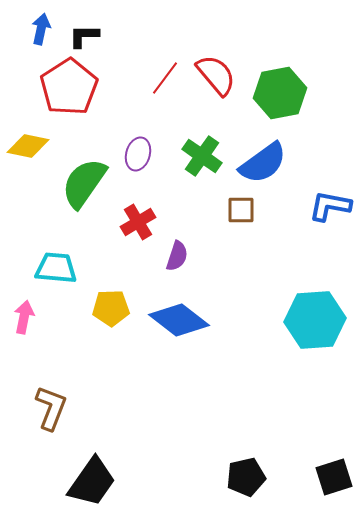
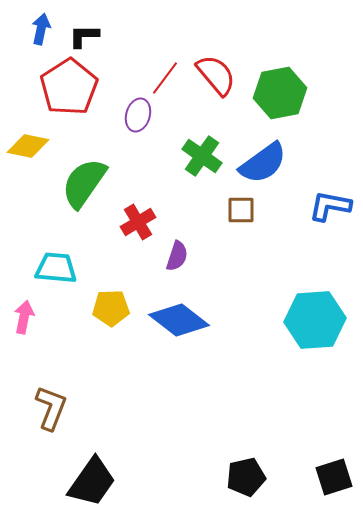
purple ellipse: moved 39 px up
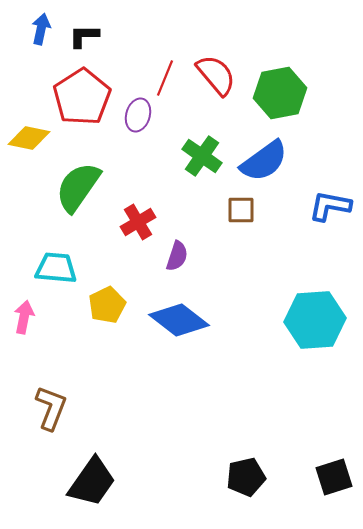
red line: rotated 15 degrees counterclockwise
red pentagon: moved 13 px right, 10 px down
yellow diamond: moved 1 px right, 8 px up
blue semicircle: moved 1 px right, 2 px up
green semicircle: moved 6 px left, 4 px down
yellow pentagon: moved 4 px left, 3 px up; rotated 24 degrees counterclockwise
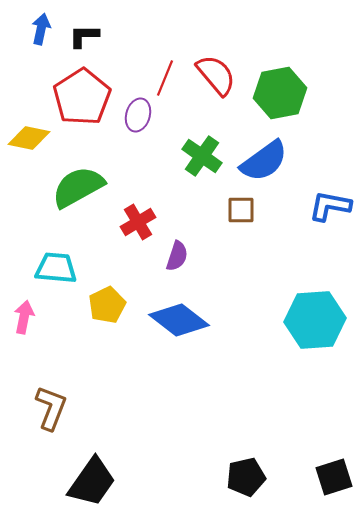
green semicircle: rotated 26 degrees clockwise
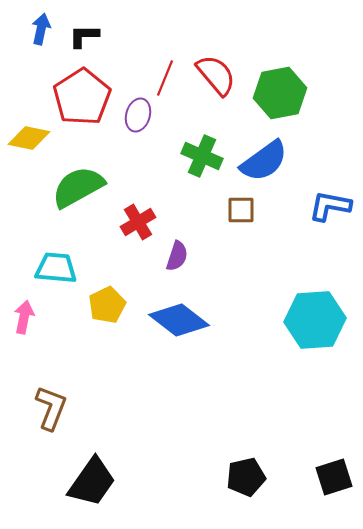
green cross: rotated 12 degrees counterclockwise
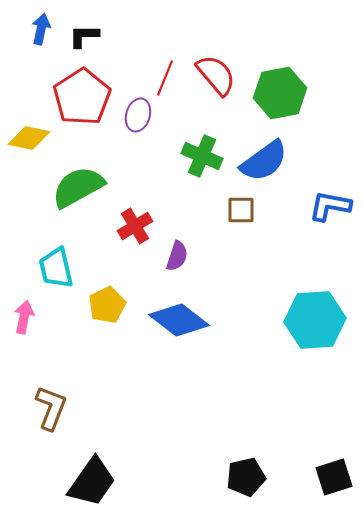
red cross: moved 3 px left, 4 px down
cyan trapezoid: rotated 108 degrees counterclockwise
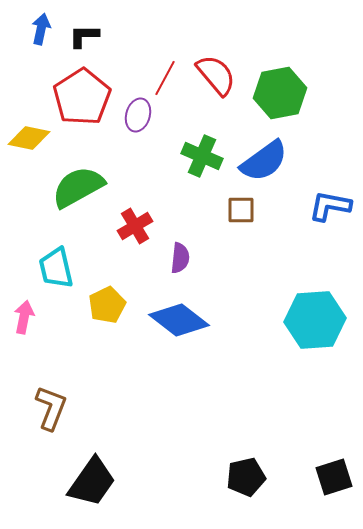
red line: rotated 6 degrees clockwise
purple semicircle: moved 3 px right, 2 px down; rotated 12 degrees counterclockwise
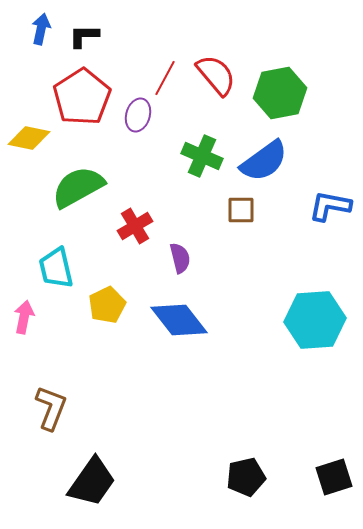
purple semicircle: rotated 20 degrees counterclockwise
blue diamond: rotated 14 degrees clockwise
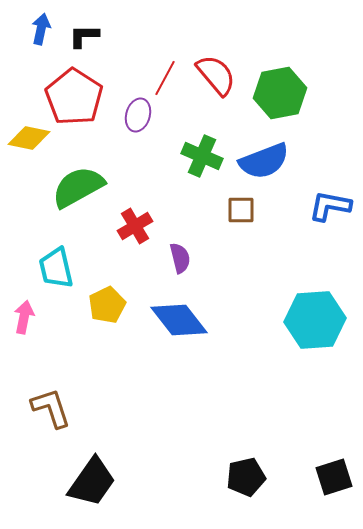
red pentagon: moved 8 px left; rotated 6 degrees counterclockwise
blue semicircle: rotated 15 degrees clockwise
brown L-shape: rotated 39 degrees counterclockwise
